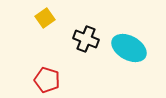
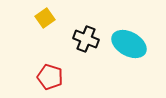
cyan ellipse: moved 4 px up
red pentagon: moved 3 px right, 3 px up
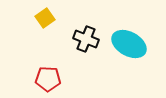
red pentagon: moved 2 px left, 2 px down; rotated 15 degrees counterclockwise
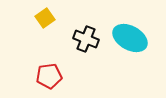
cyan ellipse: moved 1 px right, 6 px up
red pentagon: moved 1 px right, 3 px up; rotated 10 degrees counterclockwise
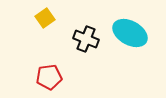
cyan ellipse: moved 5 px up
red pentagon: moved 1 px down
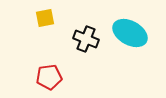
yellow square: rotated 24 degrees clockwise
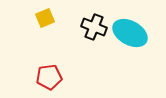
yellow square: rotated 12 degrees counterclockwise
black cross: moved 8 px right, 12 px up
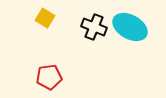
yellow square: rotated 36 degrees counterclockwise
cyan ellipse: moved 6 px up
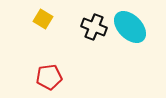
yellow square: moved 2 px left, 1 px down
cyan ellipse: rotated 16 degrees clockwise
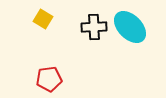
black cross: rotated 25 degrees counterclockwise
red pentagon: moved 2 px down
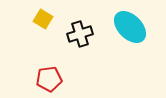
black cross: moved 14 px left, 7 px down; rotated 15 degrees counterclockwise
